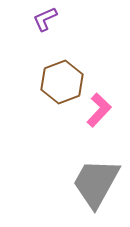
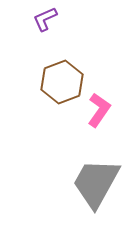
pink L-shape: rotated 8 degrees counterclockwise
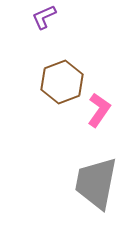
purple L-shape: moved 1 px left, 2 px up
gray trapezoid: rotated 18 degrees counterclockwise
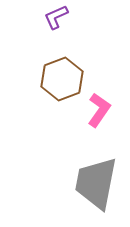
purple L-shape: moved 12 px right
brown hexagon: moved 3 px up
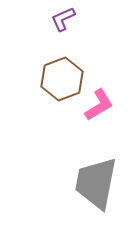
purple L-shape: moved 7 px right, 2 px down
pink L-shape: moved 5 px up; rotated 24 degrees clockwise
